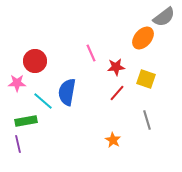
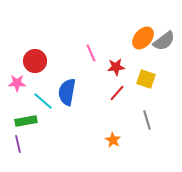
gray semicircle: moved 24 px down
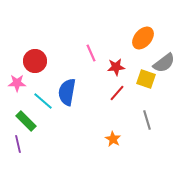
gray semicircle: moved 22 px down
green rectangle: rotated 55 degrees clockwise
orange star: moved 1 px up
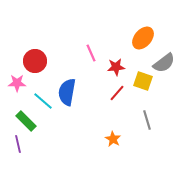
yellow square: moved 3 px left, 2 px down
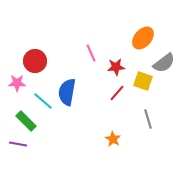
gray line: moved 1 px right, 1 px up
purple line: rotated 66 degrees counterclockwise
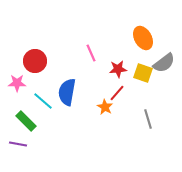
orange ellipse: rotated 70 degrees counterclockwise
red star: moved 2 px right, 2 px down
yellow square: moved 8 px up
orange star: moved 8 px left, 32 px up
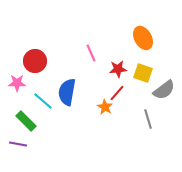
gray semicircle: moved 27 px down
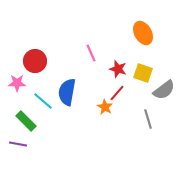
orange ellipse: moved 5 px up
red star: rotated 24 degrees clockwise
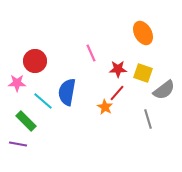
red star: rotated 18 degrees counterclockwise
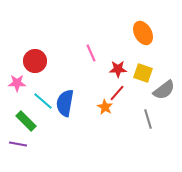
blue semicircle: moved 2 px left, 11 px down
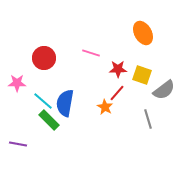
pink line: rotated 48 degrees counterclockwise
red circle: moved 9 px right, 3 px up
yellow square: moved 1 px left, 2 px down
green rectangle: moved 23 px right, 1 px up
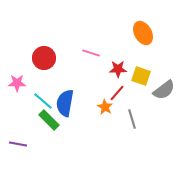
yellow square: moved 1 px left, 1 px down
gray line: moved 16 px left
